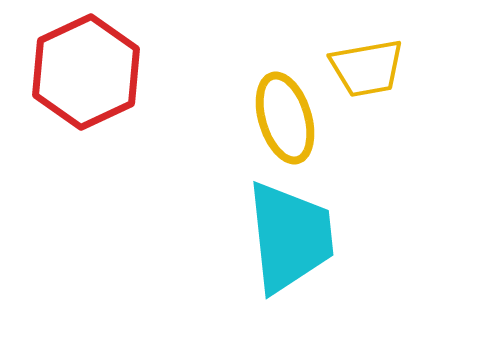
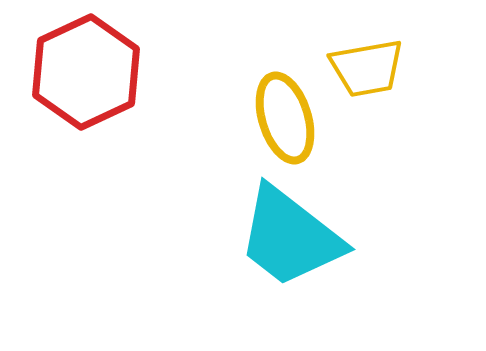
cyan trapezoid: rotated 134 degrees clockwise
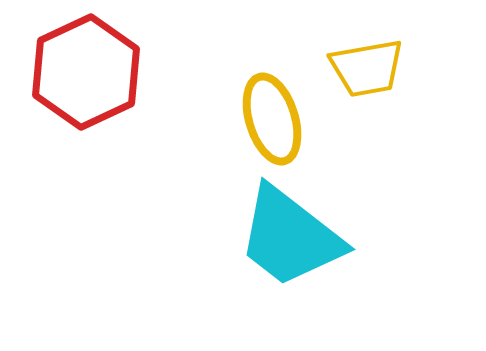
yellow ellipse: moved 13 px left, 1 px down
